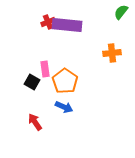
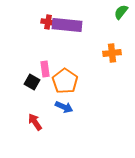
red cross: rotated 32 degrees clockwise
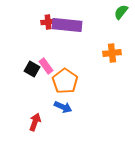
red cross: rotated 16 degrees counterclockwise
pink rectangle: moved 1 px right, 3 px up; rotated 28 degrees counterclockwise
black square: moved 13 px up
blue arrow: moved 1 px left
red arrow: rotated 54 degrees clockwise
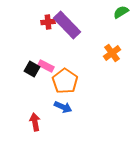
green semicircle: rotated 21 degrees clockwise
purple rectangle: rotated 40 degrees clockwise
orange cross: rotated 30 degrees counterclockwise
pink rectangle: rotated 28 degrees counterclockwise
red arrow: rotated 30 degrees counterclockwise
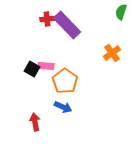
green semicircle: rotated 42 degrees counterclockwise
red cross: moved 1 px left, 3 px up
pink rectangle: rotated 21 degrees counterclockwise
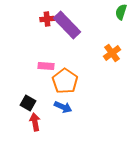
black square: moved 4 px left, 34 px down
